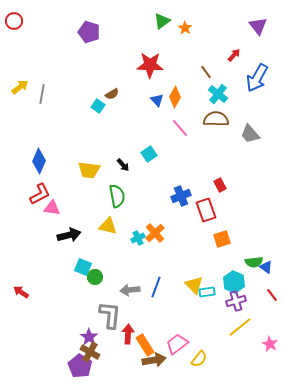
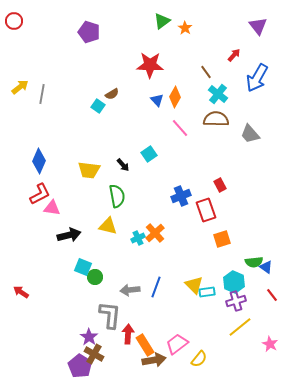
brown cross at (90, 352): moved 4 px right, 2 px down
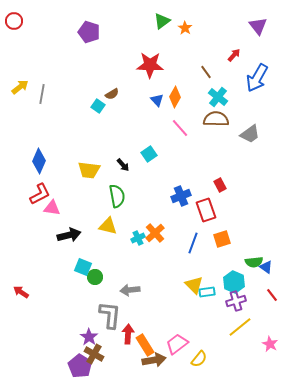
cyan cross at (218, 94): moved 3 px down
gray trapezoid at (250, 134): rotated 85 degrees counterclockwise
blue line at (156, 287): moved 37 px right, 44 px up
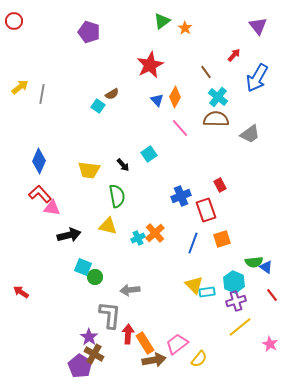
red star at (150, 65): rotated 28 degrees counterclockwise
red L-shape at (40, 194): rotated 105 degrees counterclockwise
orange rectangle at (145, 345): moved 2 px up
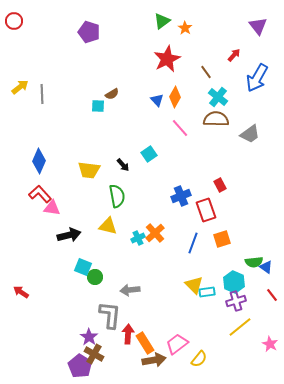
red star at (150, 65): moved 17 px right, 6 px up
gray line at (42, 94): rotated 12 degrees counterclockwise
cyan square at (98, 106): rotated 32 degrees counterclockwise
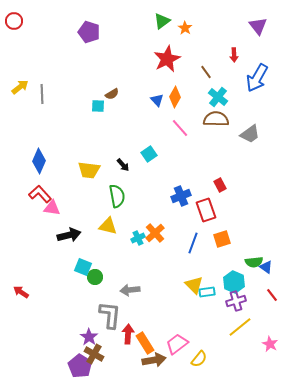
red arrow at (234, 55): rotated 136 degrees clockwise
